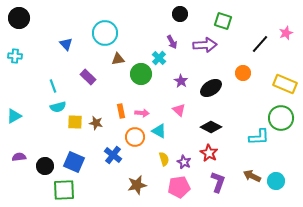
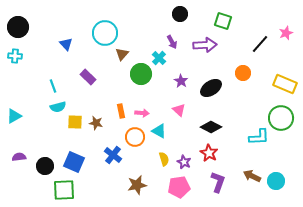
black circle at (19, 18): moved 1 px left, 9 px down
brown triangle at (118, 59): moved 4 px right, 5 px up; rotated 40 degrees counterclockwise
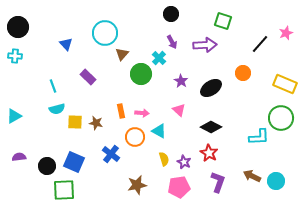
black circle at (180, 14): moved 9 px left
cyan semicircle at (58, 107): moved 1 px left, 2 px down
blue cross at (113, 155): moved 2 px left, 1 px up
black circle at (45, 166): moved 2 px right
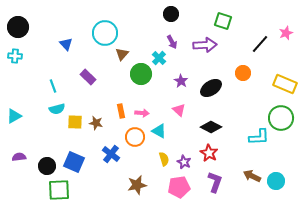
purple L-shape at (218, 182): moved 3 px left
green square at (64, 190): moved 5 px left
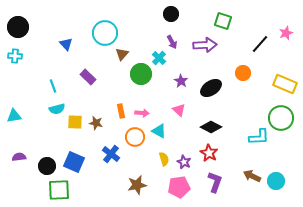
cyan triangle at (14, 116): rotated 21 degrees clockwise
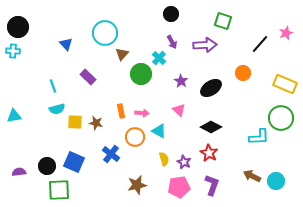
cyan cross at (15, 56): moved 2 px left, 5 px up
purple semicircle at (19, 157): moved 15 px down
purple L-shape at (215, 182): moved 3 px left, 3 px down
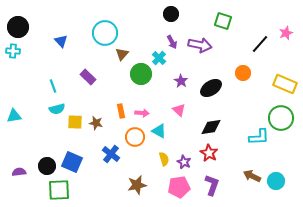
blue triangle at (66, 44): moved 5 px left, 3 px up
purple arrow at (205, 45): moved 5 px left; rotated 15 degrees clockwise
black diamond at (211, 127): rotated 35 degrees counterclockwise
blue square at (74, 162): moved 2 px left
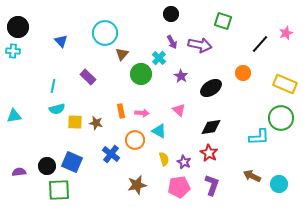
purple star at (181, 81): moved 5 px up
cyan line at (53, 86): rotated 32 degrees clockwise
orange circle at (135, 137): moved 3 px down
cyan circle at (276, 181): moved 3 px right, 3 px down
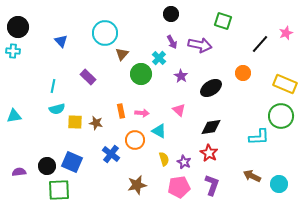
green circle at (281, 118): moved 2 px up
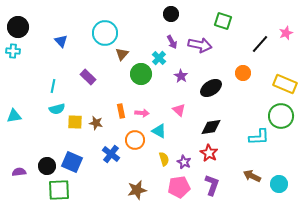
brown star at (137, 185): moved 5 px down
